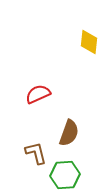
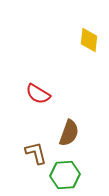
yellow diamond: moved 2 px up
red semicircle: rotated 125 degrees counterclockwise
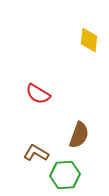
brown semicircle: moved 10 px right, 2 px down
brown L-shape: rotated 45 degrees counterclockwise
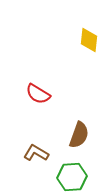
green hexagon: moved 7 px right, 2 px down
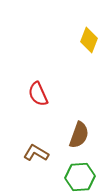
yellow diamond: rotated 15 degrees clockwise
red semicircle: rotated 35 degrees clockwise
green hexagon: moved 8 px right
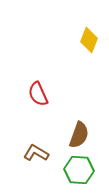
green hexagon: moved 1 px left, 7 px up; rotated 8 degrees clockwise
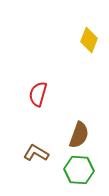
red semicircle: rotated 40 degrees clockwise
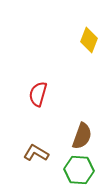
brown semicircle: moved 3 px right, 1 px down
